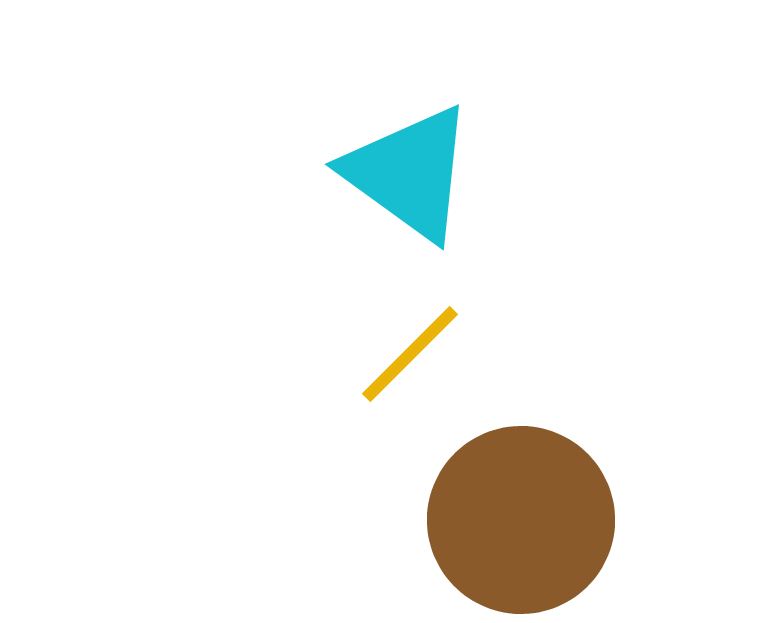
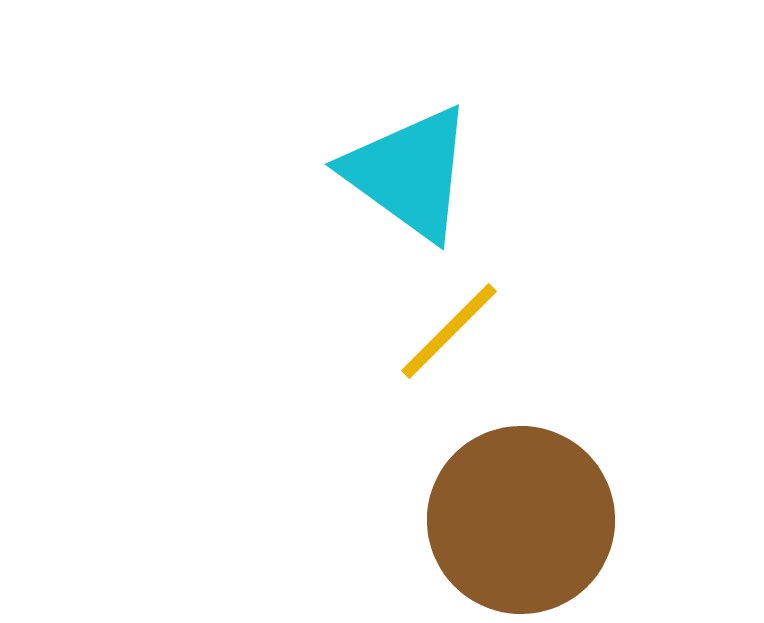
yellow line: moved 39 px right, 23 px up
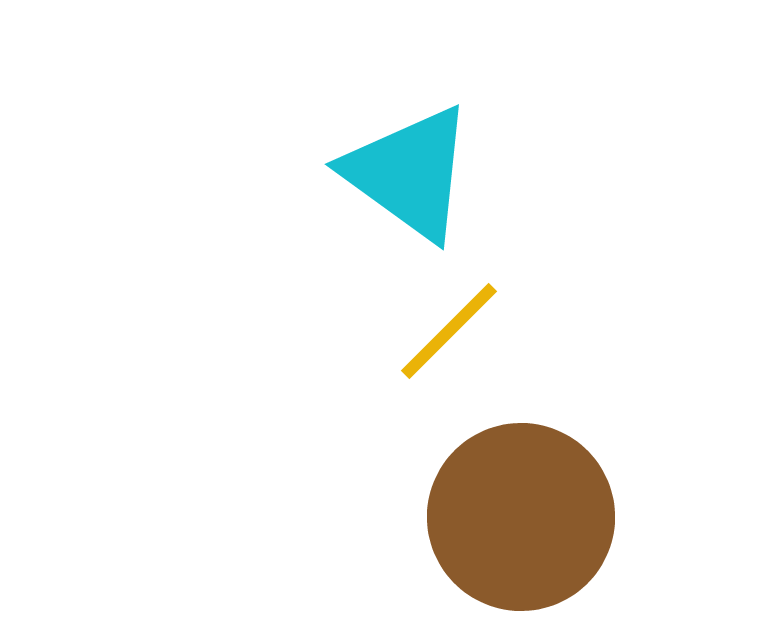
brown circle: moved 3 px up
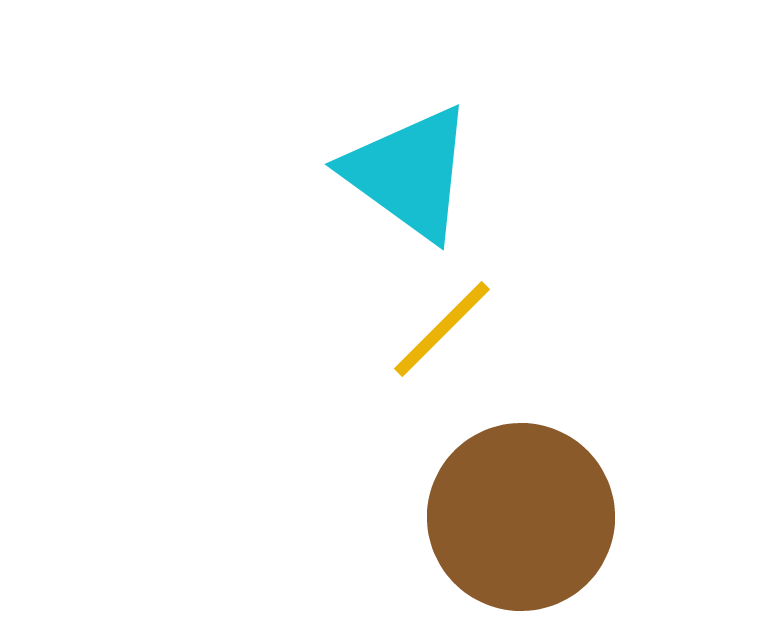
yellow line: moved 7 px left, 2 px up
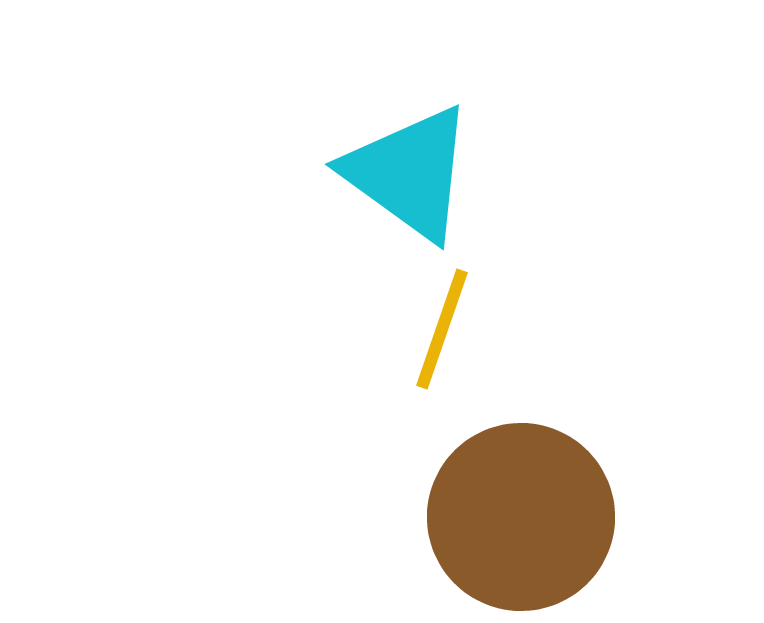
yellow line: rotated 26 degrees counterclockwise
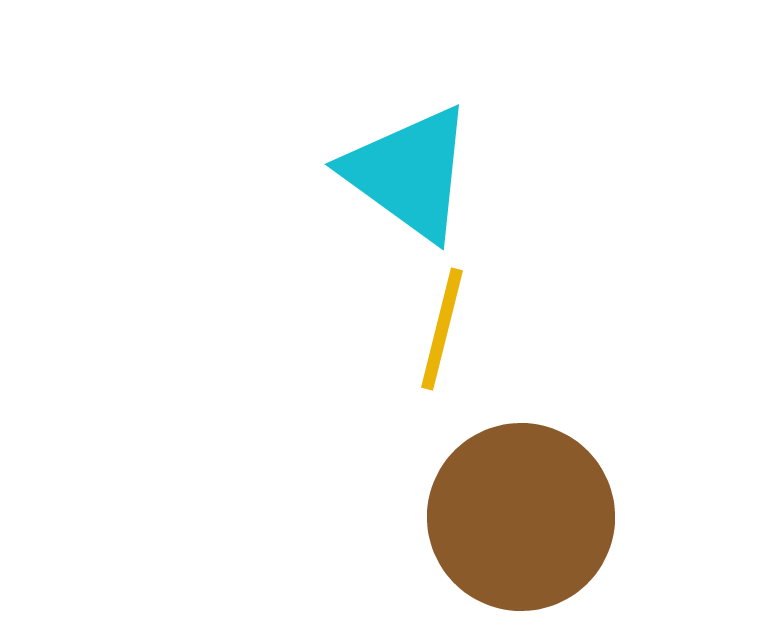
yellow line: rotated 5 degrees counterclockwise
